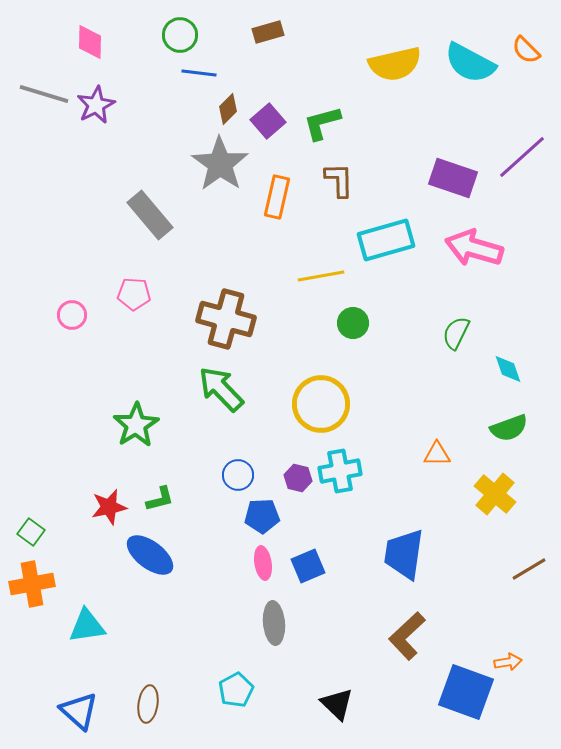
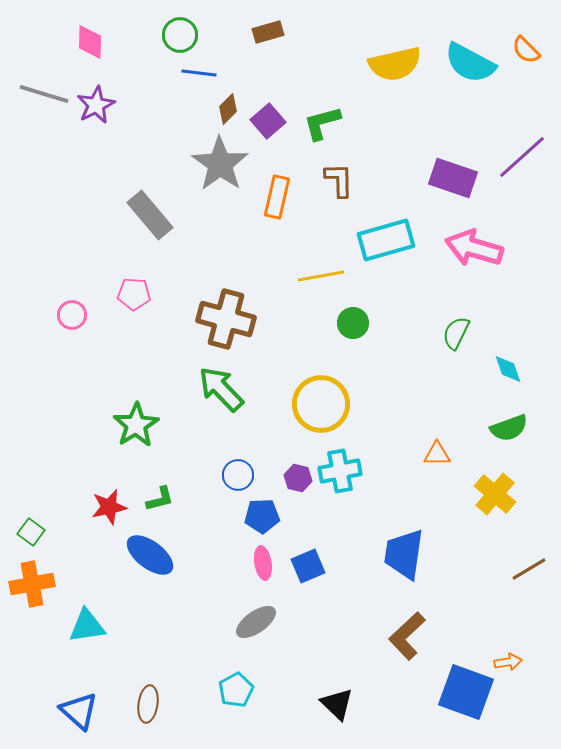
gray ellipse at (274, 623): moved 18 px left, 1 px up; rotated 60 degrees clockwise
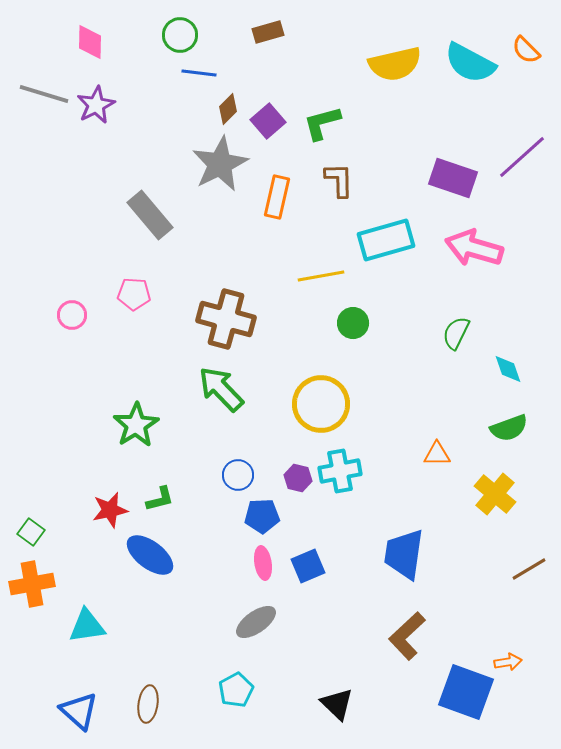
gray star at (220, 164): rotated 10 degrees clockwise
red star at (109, 507): moved 1 px right, 3 px down
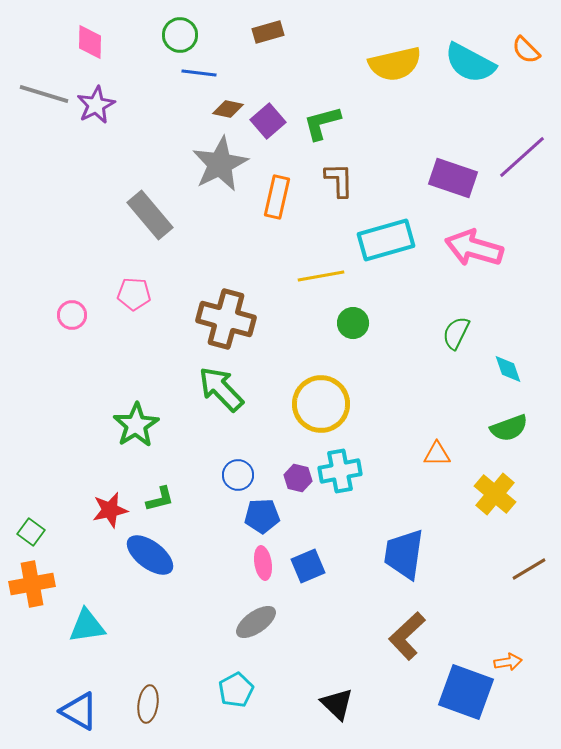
brown diamond at (228, 109): rotated 56 degrees clockwise
blue triangle at (79, 711): rotated 12 degrees counterclockwise
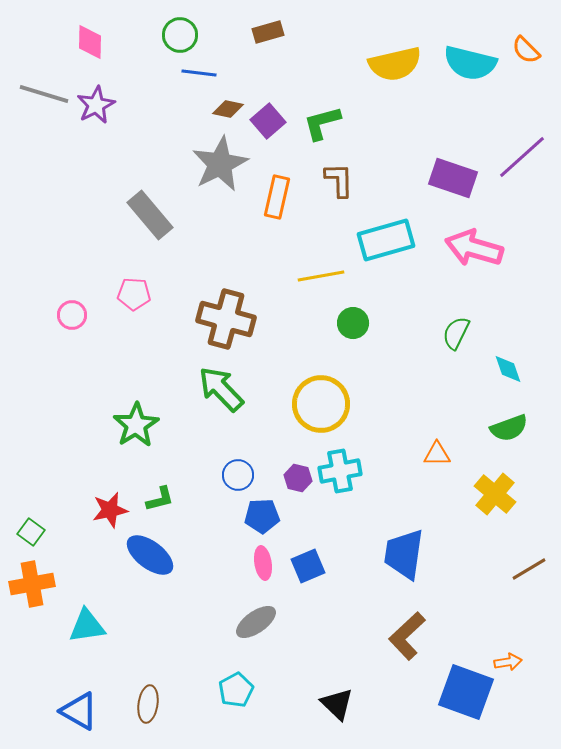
cyan semicircle at (470, 63): rotated 14 degrees counterclockwise
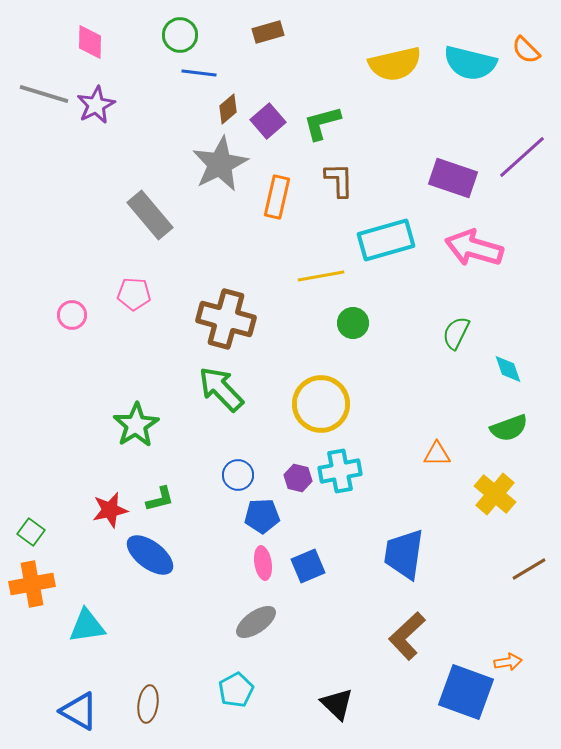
brown diamond at (228, 109): rotated 52 degrees counterclockwise
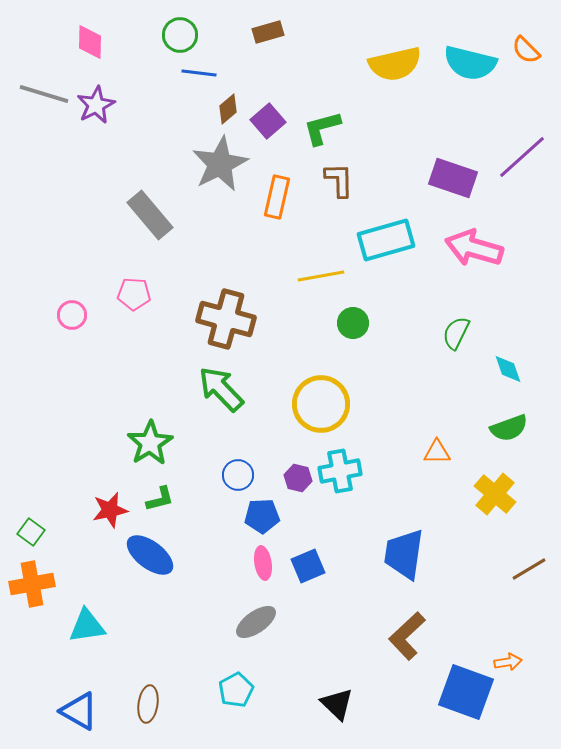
green L-shape at (322, 123): moved 5 px down
green star at (136, 425): moved 14 px right, 18 px down
orange triangle at (437, 454): moved 2 px up
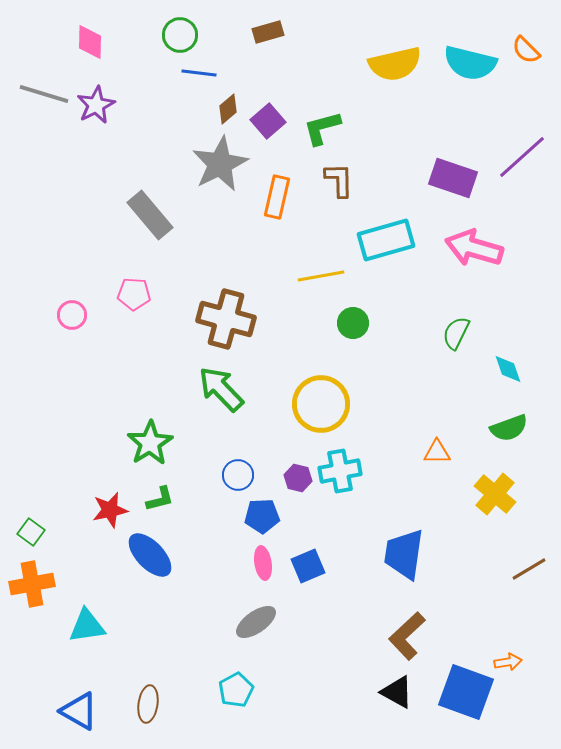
blue ellipse at (150, 555): rotated 9 degrees clockwise
black triangle at (337, 704): moved 60 px right, 12 px up; rotated 15 degrees counterclockwise
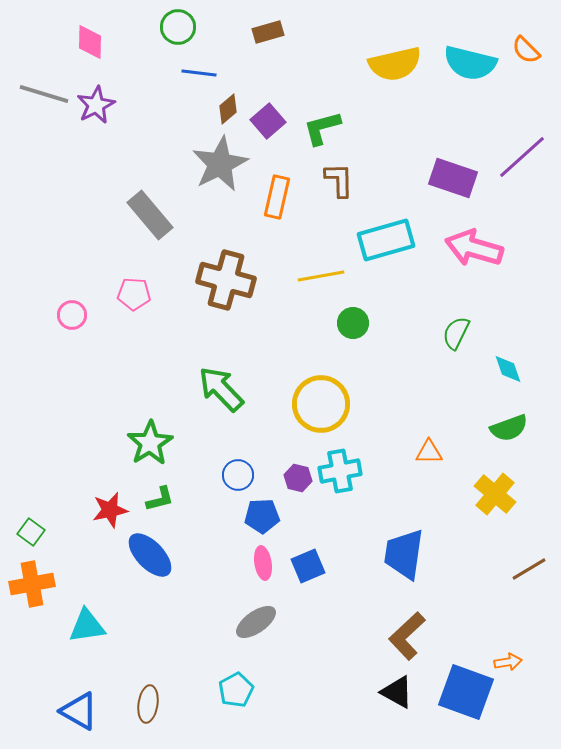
green circle at (180, 35): moved 2 px left, 8 px up
brown cross at (226, 319): moved 39 px up
orange triangle at (437, 452): moved 8 px left
